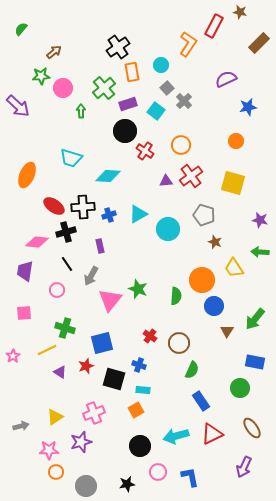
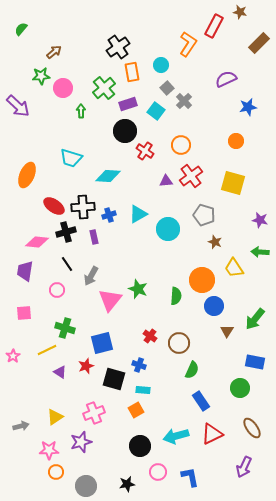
purple rectangle at (100, 246): moved 6 px left, 9 px up
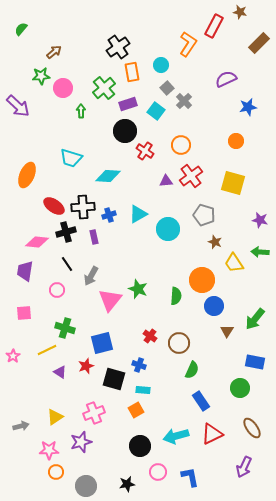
yellow trapezoid at (234, 268): moved 5 px up
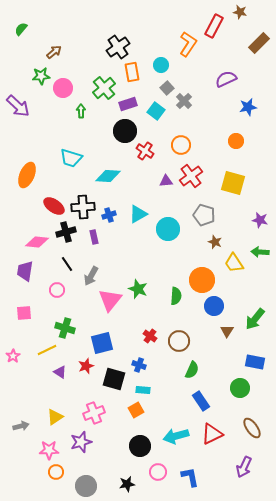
brown circle at (179, 343): moved 2 px up
